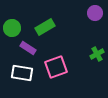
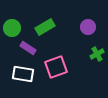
purple circle: moved 7 px left, 14 px down
white rectangle: moved 1 px right, 1 px down
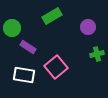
green rectangle: moved 7 px right, 11 px up
purple rectangle: moved 1 px up
green cross: rotated 16 degrees clockwise
pink square: rotated 20 degrees counterclockwise
white rectangle: moved 1 px right, 1 px down
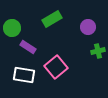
green rectangle: moved 3 px down
green cross: moved 1 px right, 3 px up
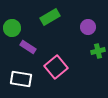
green rectangle: moved 2 px left, 2 px up
white rectangle: moved 3 px left, 4 px down
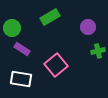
purple rectangle: moved 6 px left, 2 px down
pink square: moved 2 px up
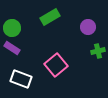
purple rectangle: moved 10 px left, 1 px up
white rectangle: rotated 10 degrees clockwise
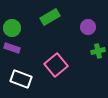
purple rectangle: rotated 14 degrees counterclockwise
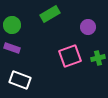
green rectangle: moved 3 px up
green circle: moved 3 px up
green cross: moved 7 px down
pink square: moved 14 px right, 9 px up; rotated 20 degrees clockwise
white rectangle: moved 1 px left, 1 px down
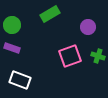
green cross: moved 2 px up; rotated 32 degrees clockwise
